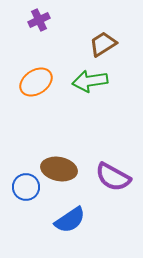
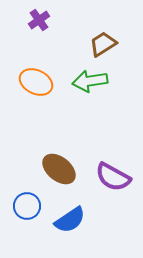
purple cross: rotated 10 degrees counterclockwise
orange ellipse: rotated 60 degrees clockwise
brown ellipse: rotated 28 degrees clockwise
blue circle: moved 1 px right, 19 px down
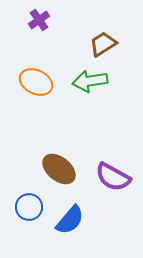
blue circle: moved 2 px right, 1 px down
blue semicircle: rotated 16 degrees counterclockwise
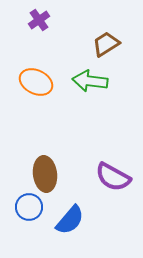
brown trapezoid: moved 3 px right
green arrow: rotated 16 degrees clockwise
brown ellipse: moved 14 px left, 5 px down; rotated 44 degrees clockwise
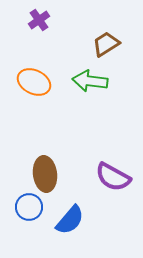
orange ellipse: moved 2 px left
